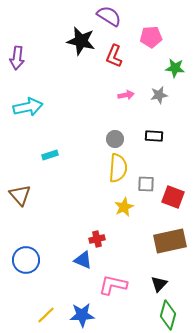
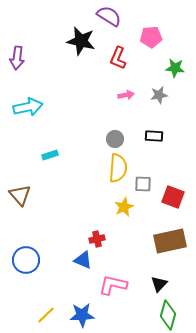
red L-shape: moved 4 px right, 2 px down
gray square: moved 3 px left
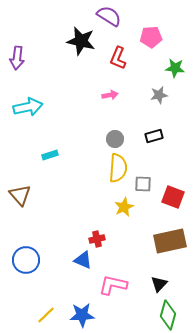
pink arrow: moved 16 px left
black rectangle: rotated 18 degrees counterclockwise
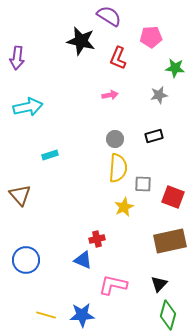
yellow line: rotated 60 degrees clockwise
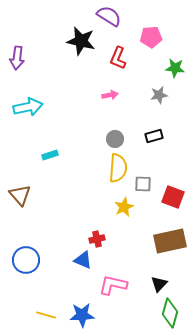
green diamond: moved 2 px right, 2 px up
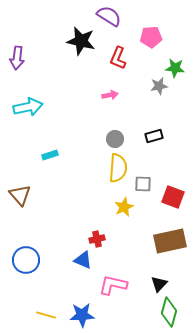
gray star: moved 9 px up
green diamond: moved 1 px left, 1 px up
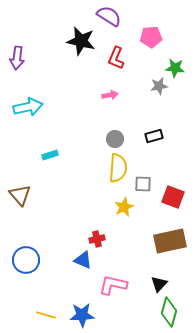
red L-shape: moved 2 px left
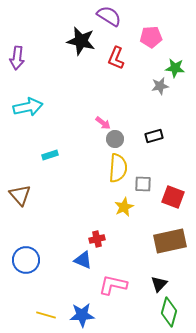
gray star: moved 1 px right
pink arrow: moved 7 px left, 28 px down; rotated 49 degrees clockwise
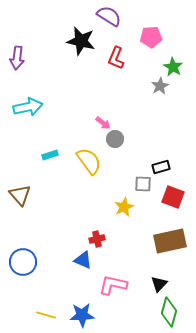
green star: moved 2 px left, 1 px up; rotated 24 degrees clockwise
gray star: rotated 18 degrees counterclockwise
black rectangle: moved 7 px right, 31 px down
yellow semicircle: moved 29 px left, 7 px up; rotated 40 degrees counterclockwise
blue circle: moved 3 px left, 2 px down
